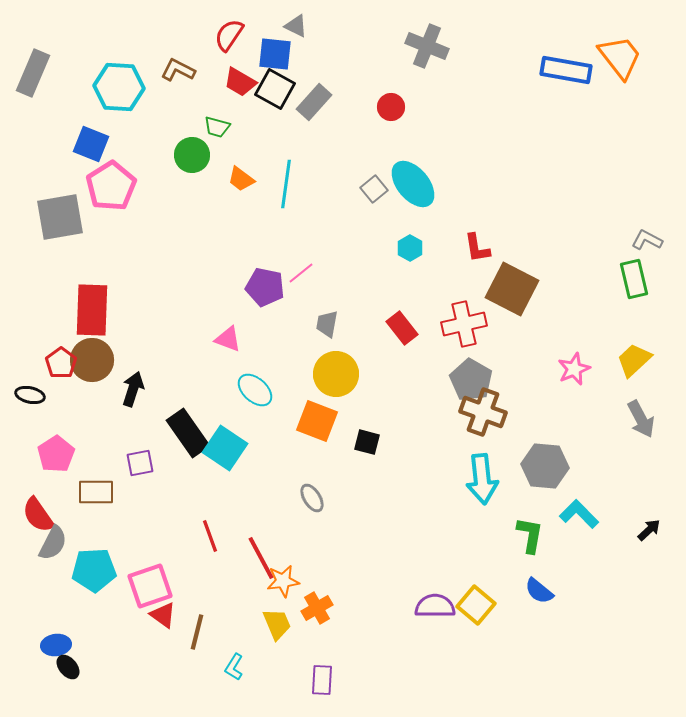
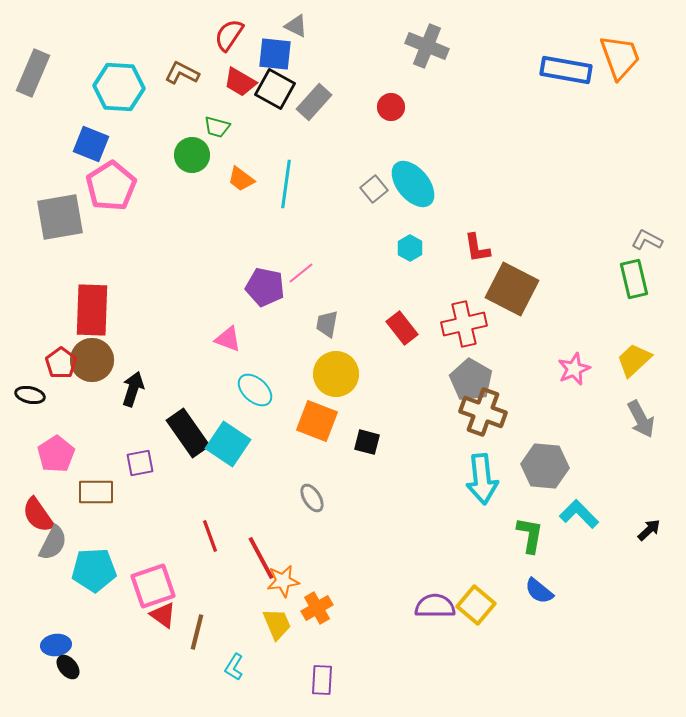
orange trapezoid at (620, 57): rotated 18 degrees clockwise
brown L-shape at (178, 70): moved 4 px right, 3 px down
cyan square at (225, 448): moved 3 px right, 4 px up
pink square at (150, 586): moved 3 px right
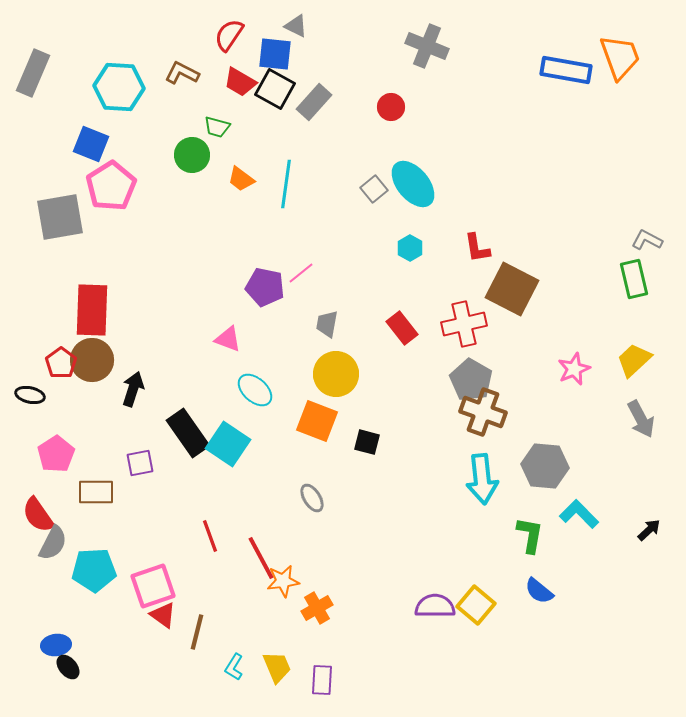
yellow trapezoid at (277, 624): moved 43 px down
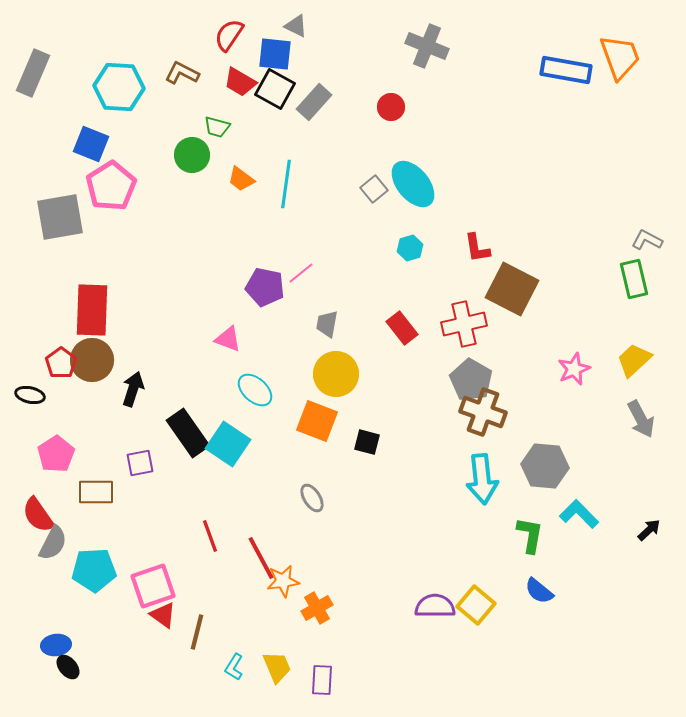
cyan hexagon at (410, 248): rotated 15 degrees clockwise
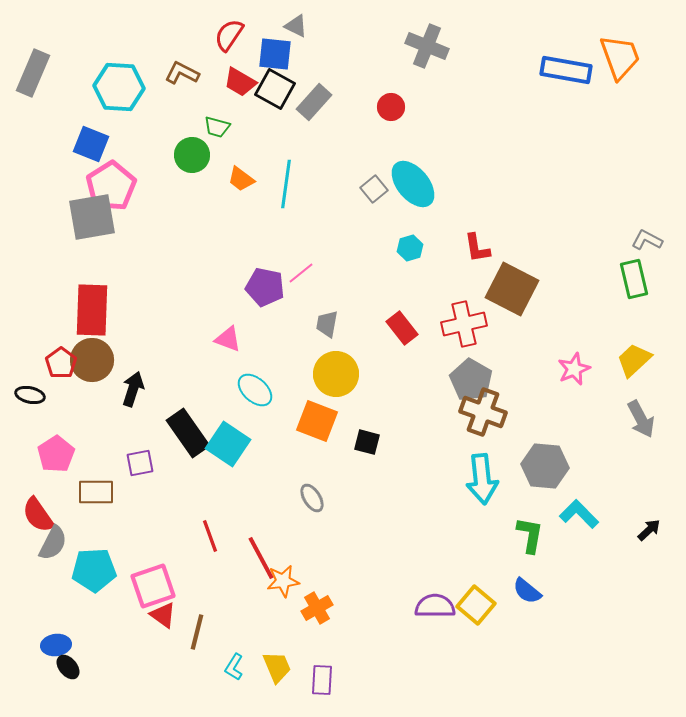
gray square at (60, 217): moved 32 px right
blue semicircle at (539, 591): moved 12 px left
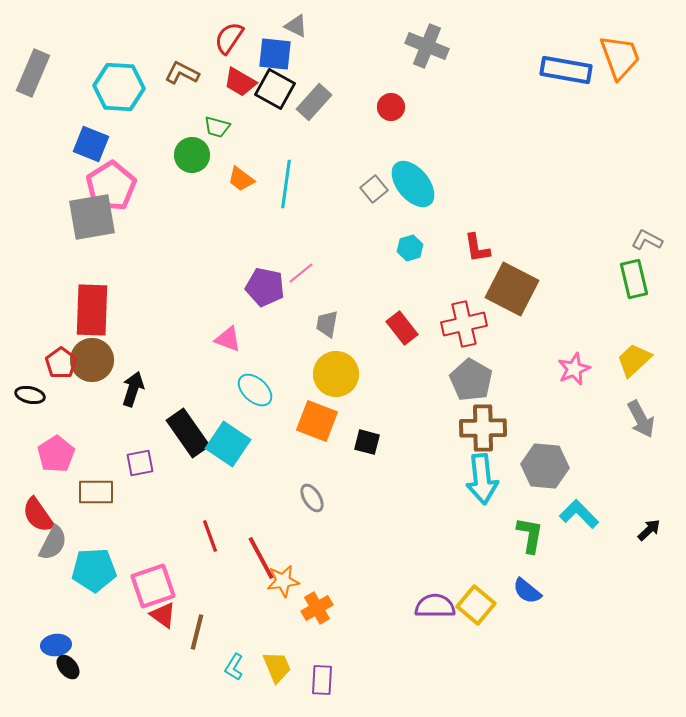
red semicircle at (229, 35): moved 3 px down
brown cross at (483, 412): moved 16 px down; rotated 21 degrees counterclockwise
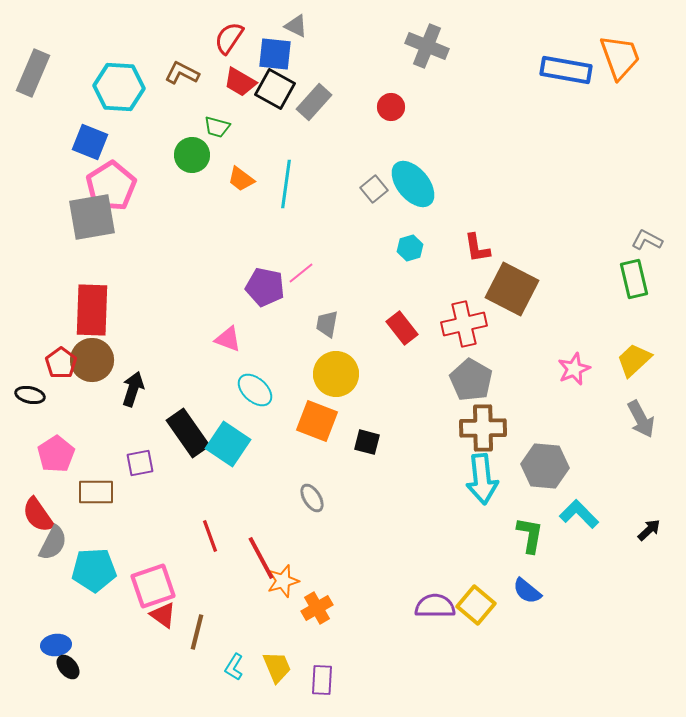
blue square at (91, 144): moved 1 px left, 2 px up
orange star at (283, 581): rotated 8 degrees counterclockwise
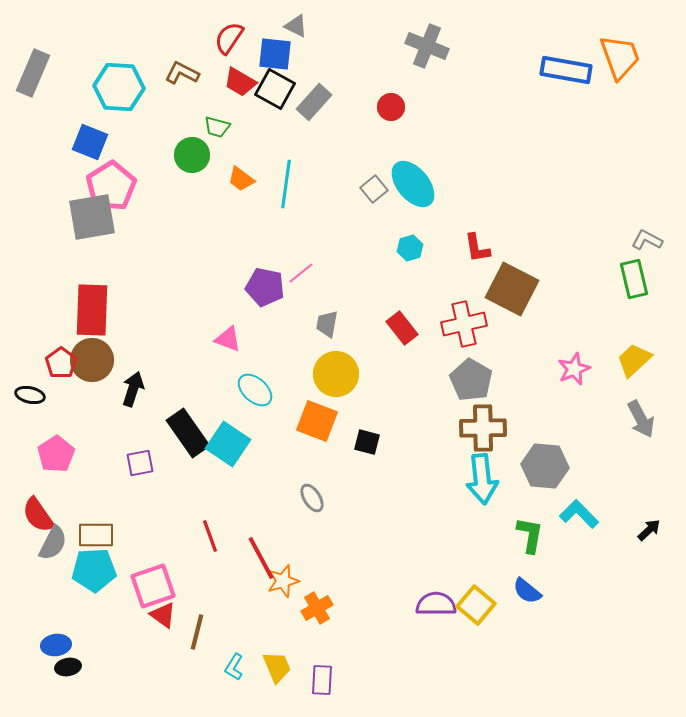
brown rectangle at (96, 492): moved 43 px down
purple semicircle at (435, 606): moved 1 px right, 2 px up
black ellipse at (68, 667): rotated 60 degrees counterclockwise
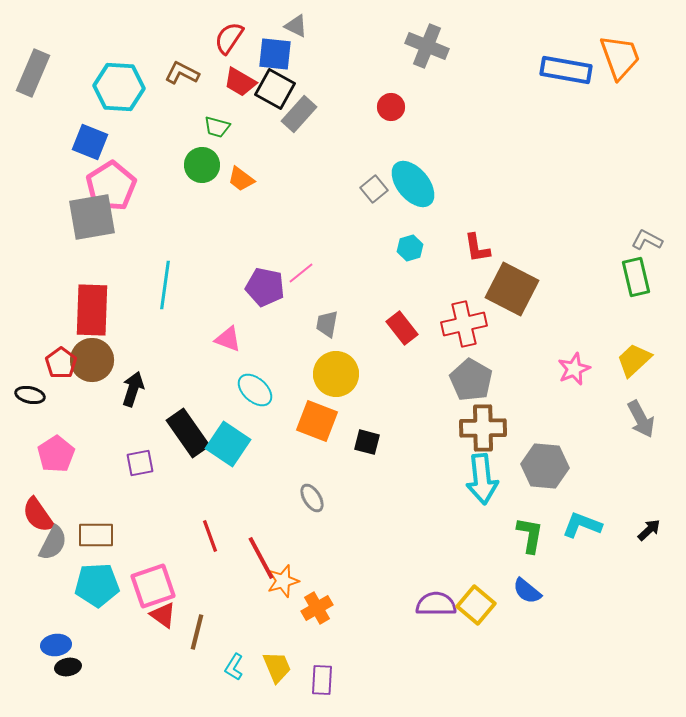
gray rectangle at (314, 102): moved 15 px left, 12 px down
green circle at (192, 155): moved 10 px right, 10 px down
cyan line at (286, 184): moved 121 px left, 101 px down
green rectangle at (634, 279): moved 2 px right, 2 px up
cyan L-shape at (579, 514): moved 3 px right, 11 px down; rotated 24 degrees counterclockwise
cyan pentagon at (94, 570): moved 3 px right, 15 px down
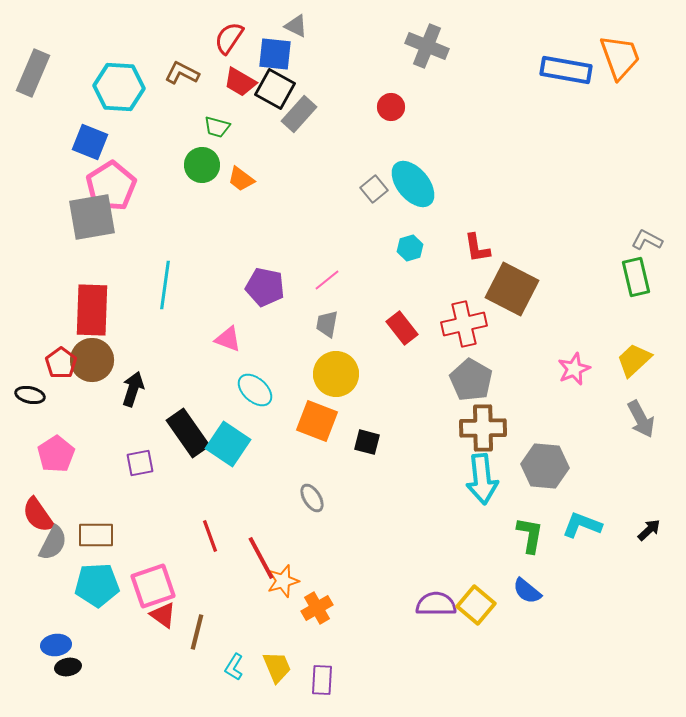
pink line at (301, 273): moved 26 px right, 7 px down
